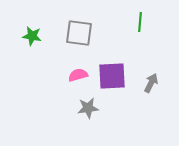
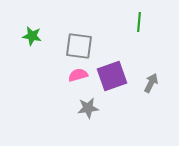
green line: moved 1 px left
gray square: moved 13 px down
purple square: rotated 16 degrees counterclockwise
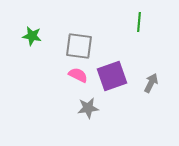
pink semicircle: rotated 42 degrees clockwise
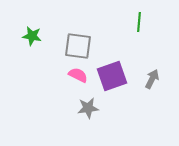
gray square: moved 1 px left
gray arrow: moved 1 px right, 4 px up
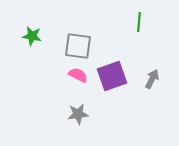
gray star: moved 10 px left, 6 px down
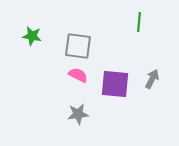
purple square: moved 3 px right, 8 px down; rotated 24 degrees clockwise
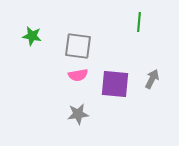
pink semicircle: rotated 144 degrees clockwise
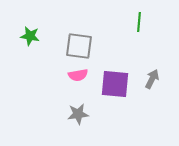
green star: moved 2 px left
gray square: moved 1 px right
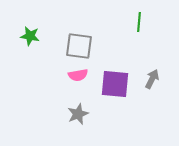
gray star: rotated 15 degrees counterclockwise
